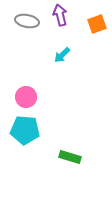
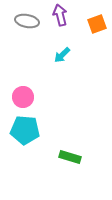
pink circle: moved 3 px left
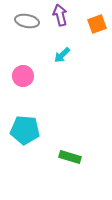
pink circle: moved 21 px up
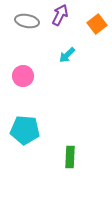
purple arrow: rotated 40 degrees clockwise
orange square: rotated 18 degrees counterclockwise
cyan arrow: moved 5 px right
green rectangle: rotated 75 degrees clockwise
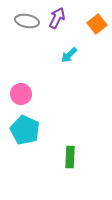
purple arrow: moved 3 px left, 3 px down
cyan arrow: moved 2 px right
pink circle: moved 2 px left, 18 px down
cyan pentagon: rotated 20 degrees clockwise
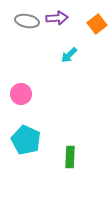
purple arrow: rotated 60 degrees clockwise
cyan pentagon: moved 1 px right, 10 px down
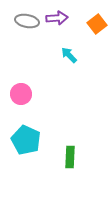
cyan arrow: rotated 90 degrees clockwise
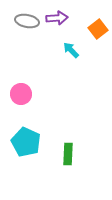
orange square: moved 1 px right, 5 px down
cyan arrow: moved 2 px right, 5 px up
cyan pentagon: moved 2 px down
green rectangle: moved 2 px left, 3 px up
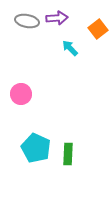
cyan arrow: moved 1 px left, 2 px up
cyan pentagon: moved 10 px right, 6 px down
